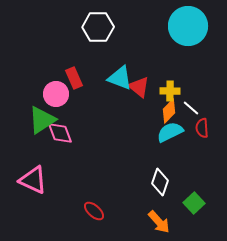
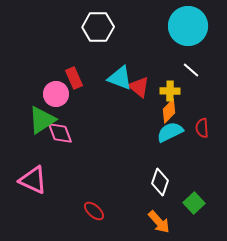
white line: moved 38 px up
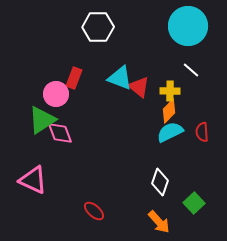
red rectangle: rotated 45 degrees clockwise
red semicircle: moved 4 px down
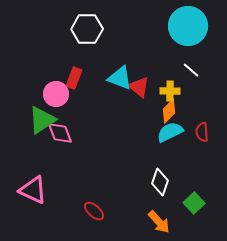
white hexagon: moved 11 px left, 2 px down
pink triangle: moved 10 px down
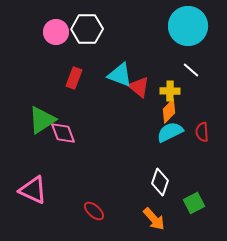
cyan triangle: moved 3 px up
pink circle: moved 62 px up
pink diamond: moved 3 px right
green square: rotated 15 degrees clockwise
orange arrow: moved 5 px left, 3 px up
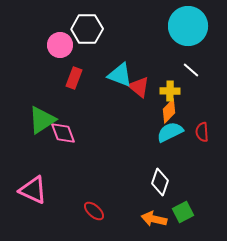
pink circle: moved 4 px right, 13 px down
green square: moved 11 px left, 9 px down
orange arrow: rotated 145 degrees clockwise
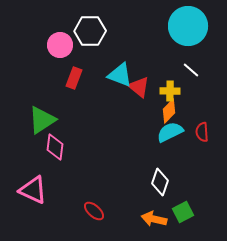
white hexagon: moved 3 px right, 2 px down
pink diamond: moved 8 px left, 14 px down; rotated 28 degrees clockwise
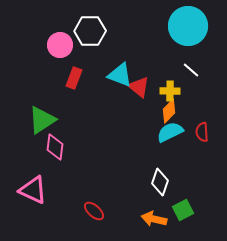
green square: moved 2 px up
